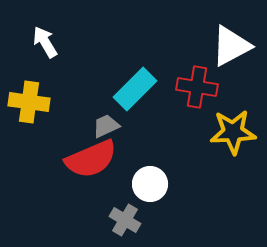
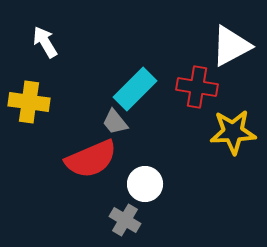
gray trapezoid: moved 9 px right, 4 px up; rotated 104 degrees counterclockwise
white circle: moved 5 px left
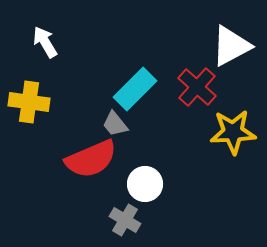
red cross: rotated 33 degrees clockwise
gray trapezoid: moved 2 px down
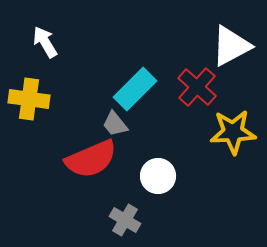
yellow cross: moved 3 px up
white circle: moved 13 px right, 8 px up
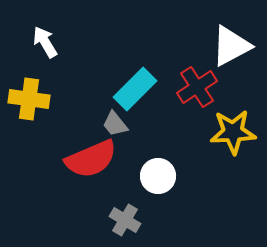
red cross: rotated 15 degrees clockwise
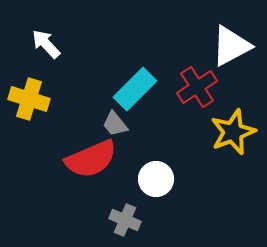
white arrow: moved 1 px right, 2 px down; rotated 12 degrees counterclockwise
yellow cross: rotated 9 degrees clockwise
yellow star: rotated 18 degrees counterclockwise
white circle: moved 2 px left, 3 px down
gray cross: rotated 8 degrees counterclockwise
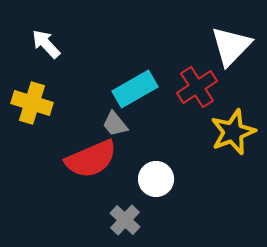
white triangle: rotated 18 degrees counterclockwise
cyan rectangle: rotated 15 degrees clockwise
yellow cross: moved 3 px right, 4 px down
gray cross: rotated 20 degrees clockwise
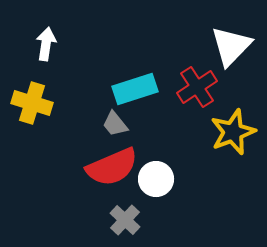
white arrow: rotated 52 degrees clockwise
cyan rectangle: rotated 12 degrees clockwise
red semicircle: moved 21 px right, 8 px down
